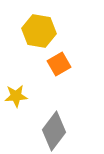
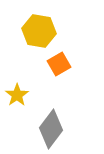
yellow star: moved 1 px right, 1 px up; rotated 30 degrees counterclockwise
gray diamond: moved 3 px left, 2 px up
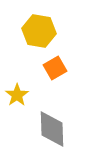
orange square: moved 4 px left, 4 px down
gray diamond: moved 1 px right; rotated 39 degrees counterclockwise
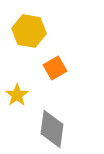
yellow hexagon: moved 10 px left
gray diamond: rotated 9 degrees clockwise
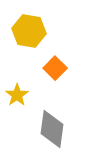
orange square: rotated 15 degrees counterclockwise
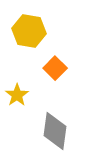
gray diamond: moved 3 px right, 2 px down
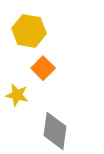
orange square: moved 12 px left
yellow star: rotated 25 degrees counterclockwise
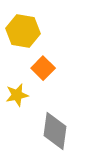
yellow hexagon: moved 6 px left
yellow star: rotated 25 degrees counterclockwise
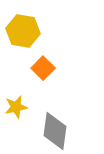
yellow star: moved 1 px left, 12 px down
